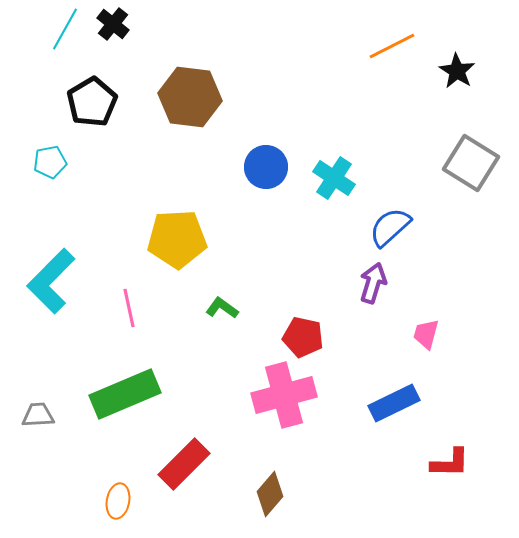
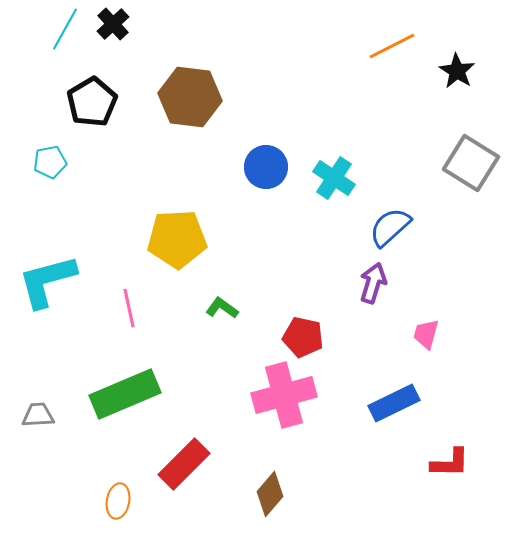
black cross: rotated 8 degrees clockwise
cyan L-shape: moved 4 px left; rotated 30 degrees clockwise
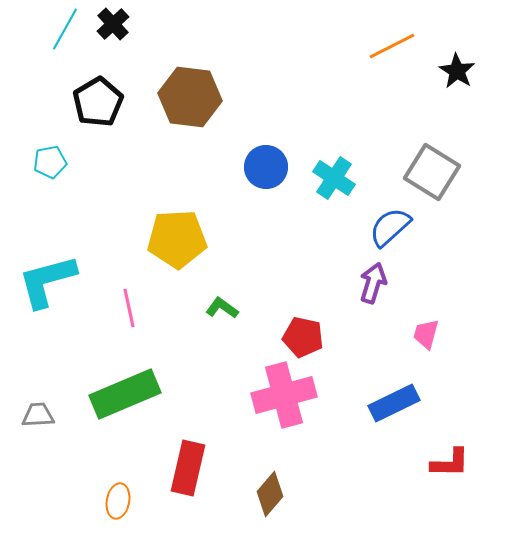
black pentagon: moved 6 px right
gray square: moved 39 px left, 9 px down
red rectangle: moved 4 px right, 4 px down; rotated 32 degrees counterclockwise
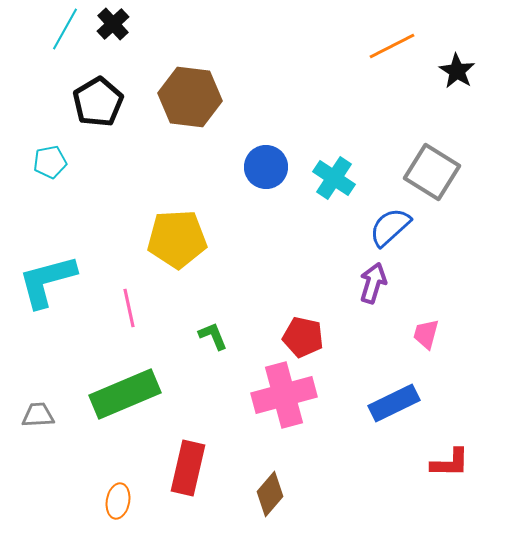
green L-shape: moved 9 px left, 28 px down; rotated 32 degrees clockwise
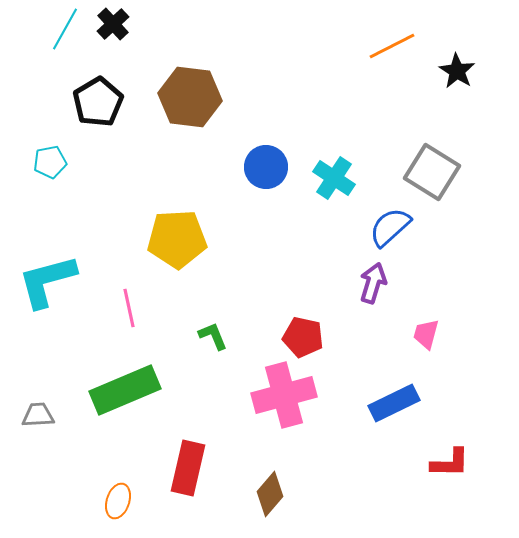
green rectangle: moved 4 px up
orange ellipse: rotated 8 degrees clockwise
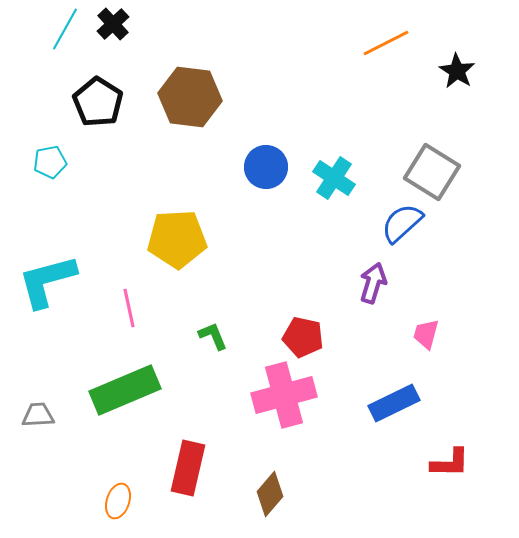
orange line: moved 6 px left, 3 px up
black pentagon: rotated 9 degrees counterclockwise
blue semicircle: moved 12 px right, 4 px up
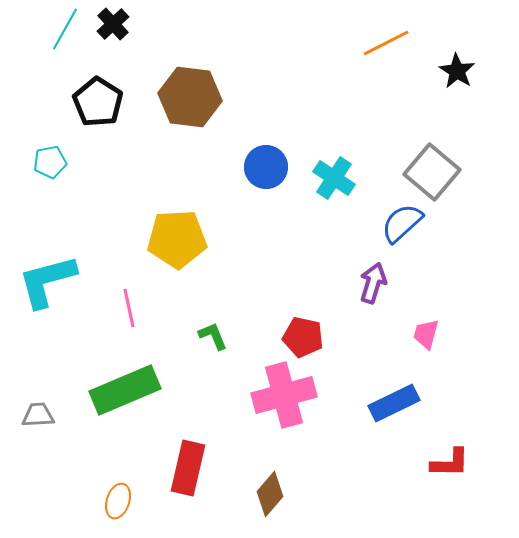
gray square: rotated 8 degrees clockwise
